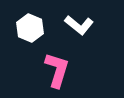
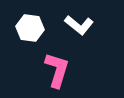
white hexagon: rotated 16 degrees counterclockwise
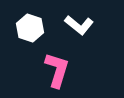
white hexagon: rotated 12 degrees clockwise
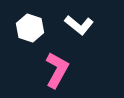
pink L-shape: rotated 12 degrees clockwise
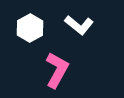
white hexagon: rotated 12 degrees clockwise
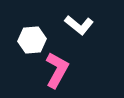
white hexagon: moved 2 px right, 12 px down; rotated 24 degrees clockwise
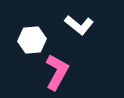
pink L-shape: moved 2 px down
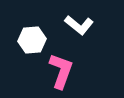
pink L-shape: moved 4 px right, 1 px up; rotated 9 degrees counterclockwise
